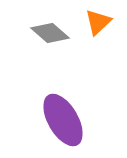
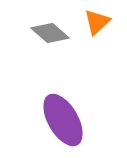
orange triangle: moved 1 px left
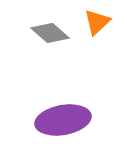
purple ellipse: rotated 70 degrees counterclockwise
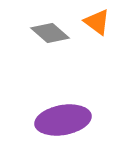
orange triangle: rotated 40 degrees counterclockwise
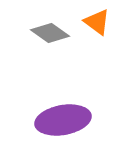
gray diamond: rotated 6 degrees counterclockwise
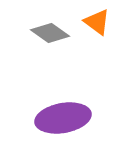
purple ellipse: moved 2 px up
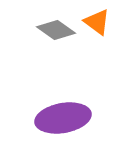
gray diamond: moved 6 px right, 3 px up
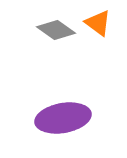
orange triangle: moved 1 px right, 1 px down
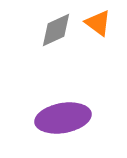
gray diamond: rotated 60 degrees counterclockwise
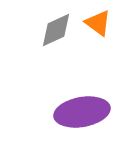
purple ellipse: moved 19 px right, 6 px up
